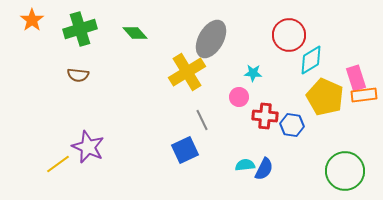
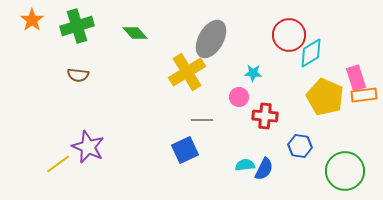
green cross: moved 3 px left, 3 px up
cyan diamond: moved 7 px up
gray line: rotated 65 degrees counterclockwise
blue hexagon: moved 8 px right, 21 px down
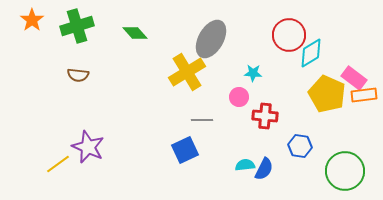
pink rectangle: moved 2 px left; rotated 35 degrees counterclockwise
yellow pentagon: moved 2 px right, 3 px up
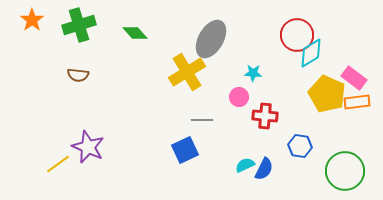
green cross: moved 2 px right, 1 px up
red circle: moved 8 px right
orange rectangle: moved 7 px left, 7 px down
cyan semicircle: rotated 18 degrees counterclockwise
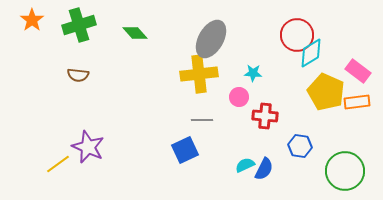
yellow cross: moved 12 px right, 2 px down; rotated 24 degrees clockwise
pink rectangle: moved 4 px right, 7 px up
yellow pentagon: moved 1 px left, 2 px up
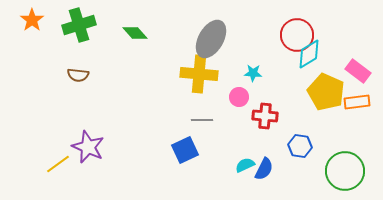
cyan diamond: moved 2 px left, 1 px down
yellow cross: rotated 12 degrees clockwise
